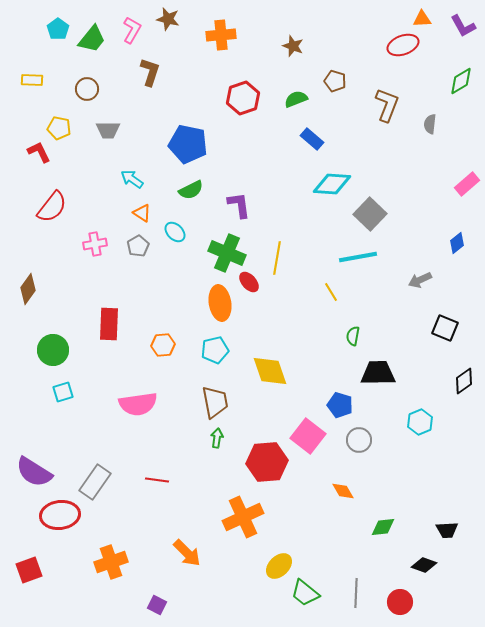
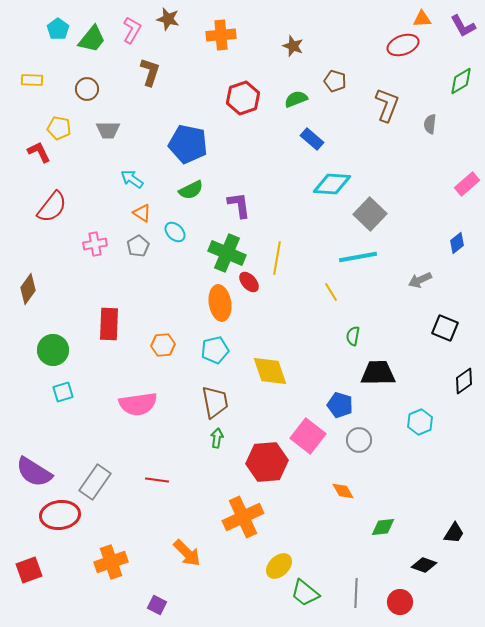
black trapezoid at (447, 530): moved 7 px right, 3 px down; rotated 55 degrees counterclockwise
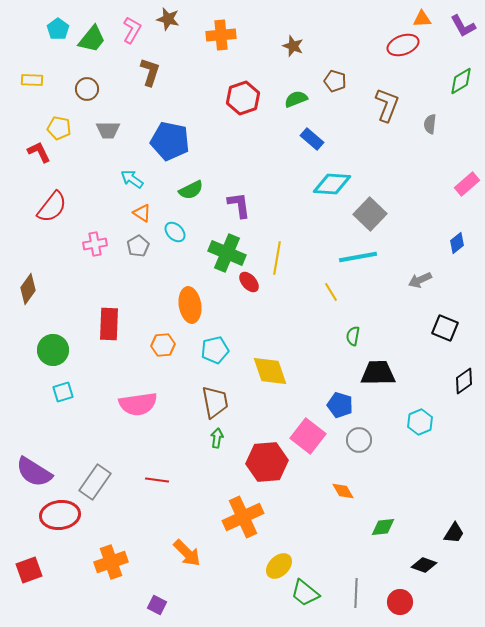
blue pentagon at (188, 144): moved 18 px left, 3 px up
orange ellipse at (220, 303): moved 30 px left, 2 px down
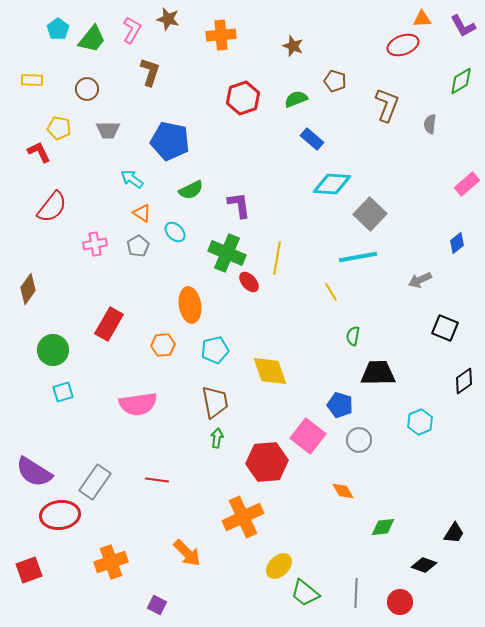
red rectangle at (109, 324): rotated 28 degrees clockwise
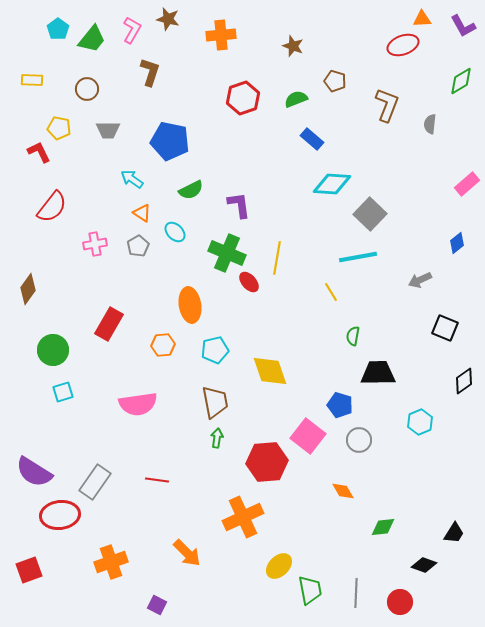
green trapezoid at (305, 593): moved 5 px right, 3 px up; rotated 140 degrees counterclockwise
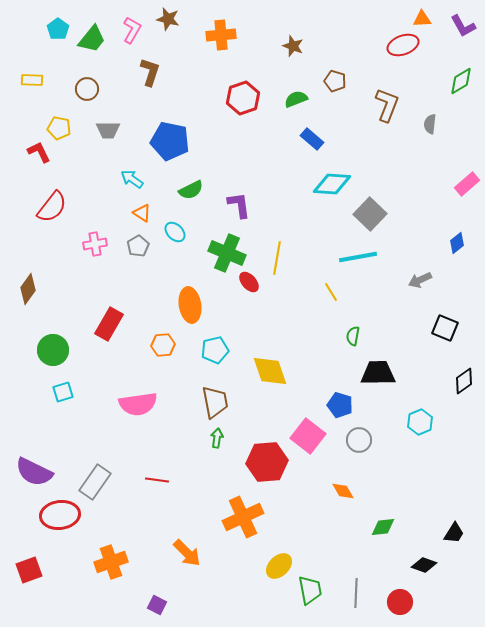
purple semicircle at (34, 472): rotated 6 degrees counterclockwise
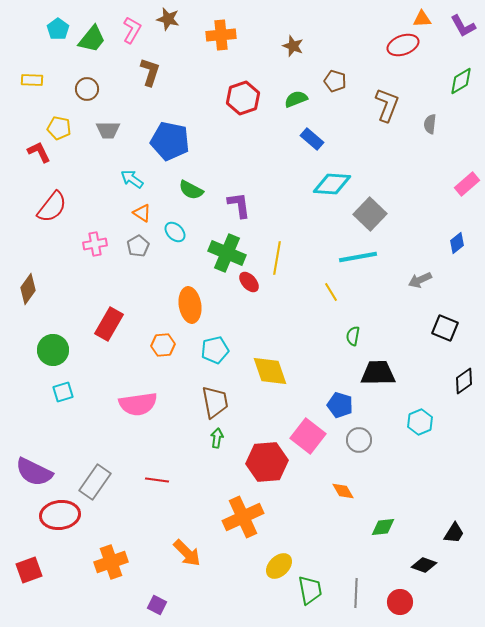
green semicircle at (191, 190): rotated 55 degrees clockwise
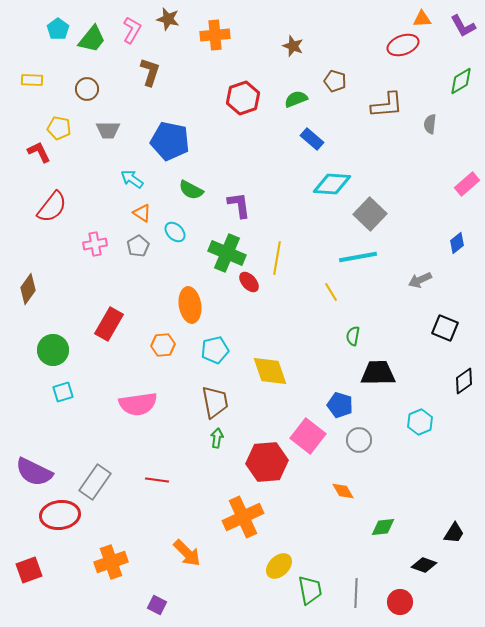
orange cross at (221, 35): moved 6 px left
brown L-shape at (387, 105): rotated 64 degrees clockwise
